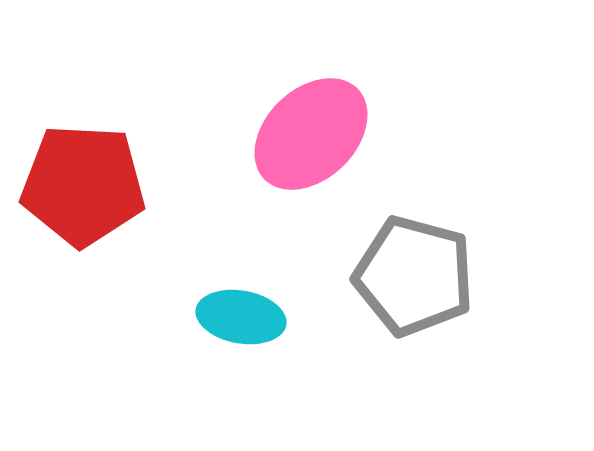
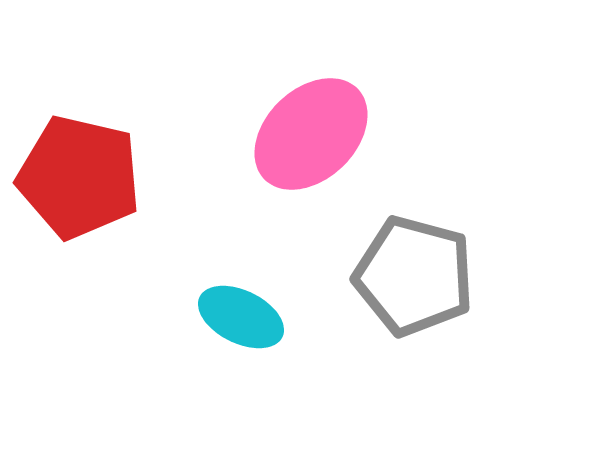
red pentagon: moved 4 px left, 8 px up; rotated 10 degrees clockwise
cyan ellipse: rotated 16 degrees clockwise
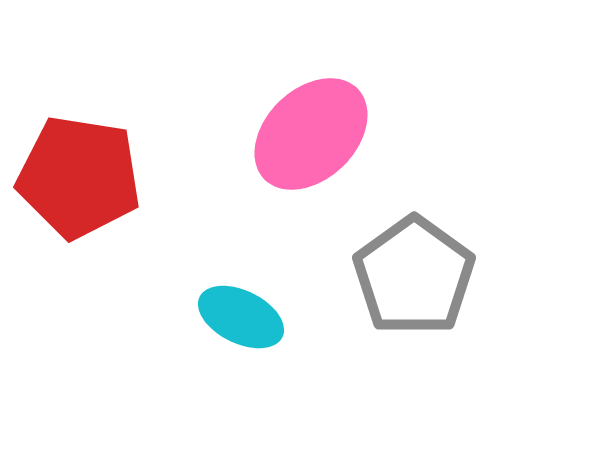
red pentagon: rotated 4 degrees counterclockwise
gray pentagon: rotated 21 degrees clockwise
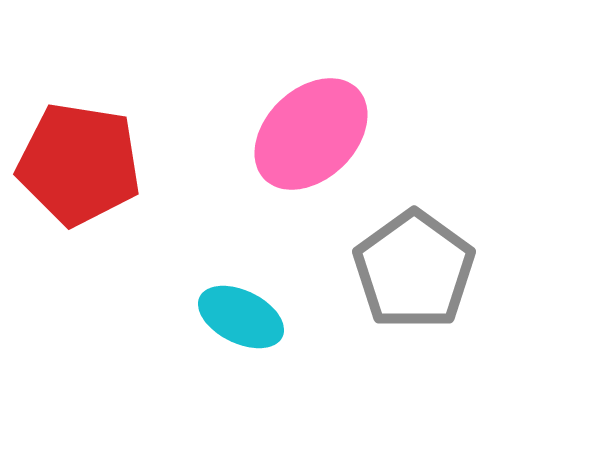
red pentagon: moved 13 px up
gray pentagon: moved 6 px up
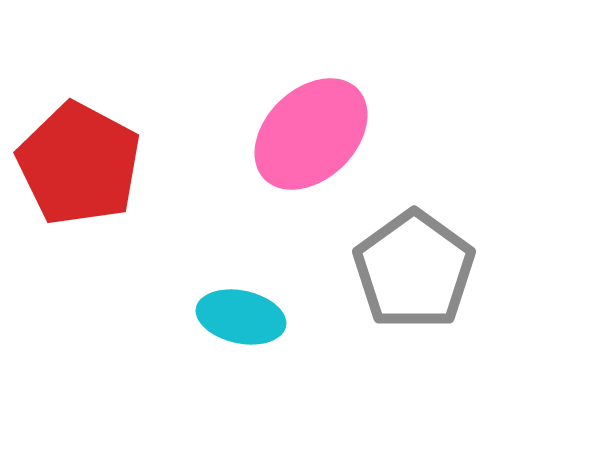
red pentagon: rotated 19 degrees clockwise
cyan ellipse: rotated 14 degrees counterclockwise
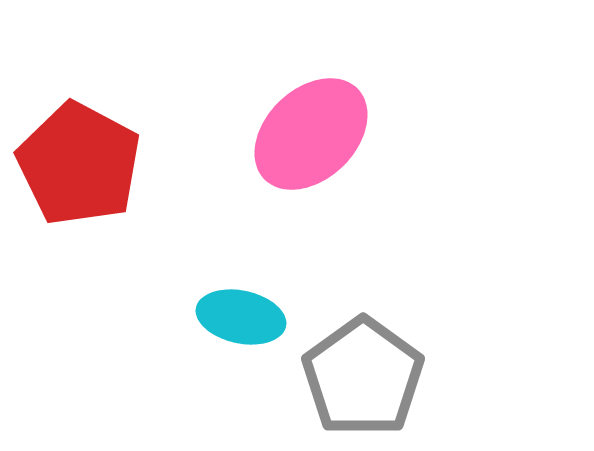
gray pentagon: moved 51 px left, 107 px down
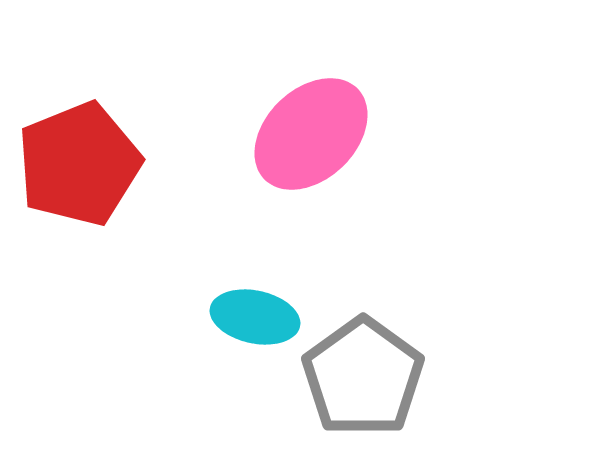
red pentagon: rotated 22 degrees clockwise
cyan ellipse: moved 14 px right
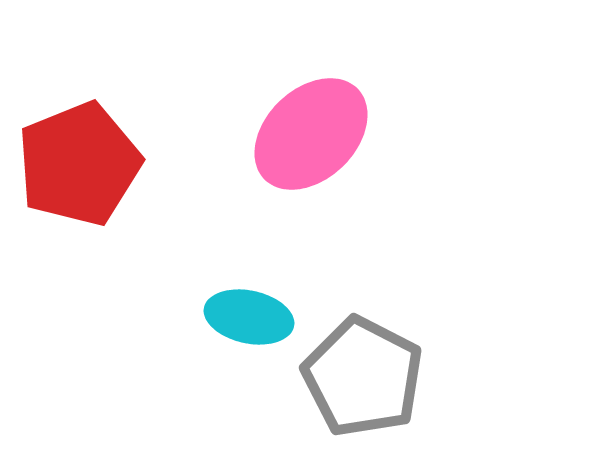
cyan ellipse: moved 6 px left
gray pentagon: rotated 9 degrees counterclockwise
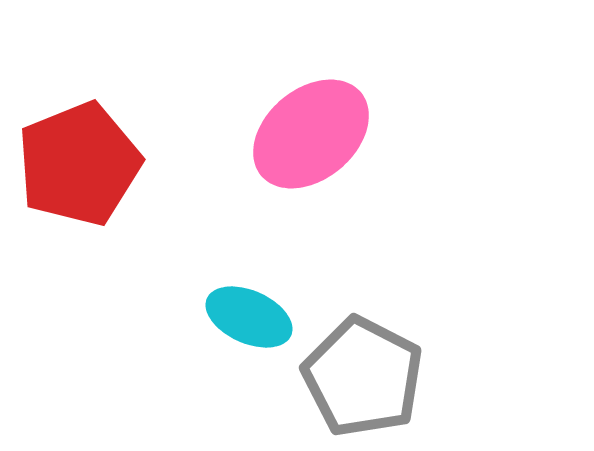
pink ellipse: rotated 4 degrees clockwise
cyan ellipse: rotated 12 degrees clockwise
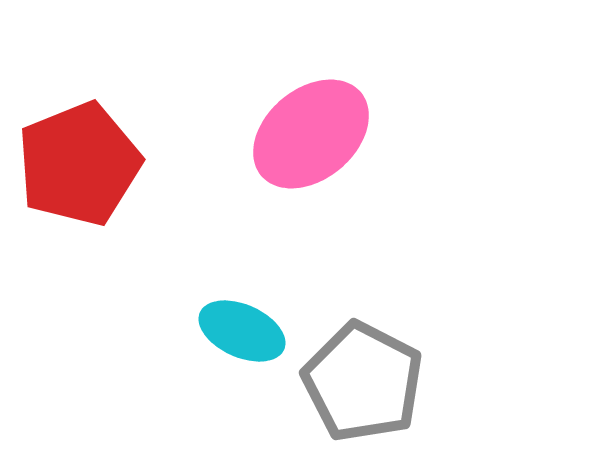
cyan ellipse: moved 7 px left, 14 px down
gray pentagon: moved 5 px down
